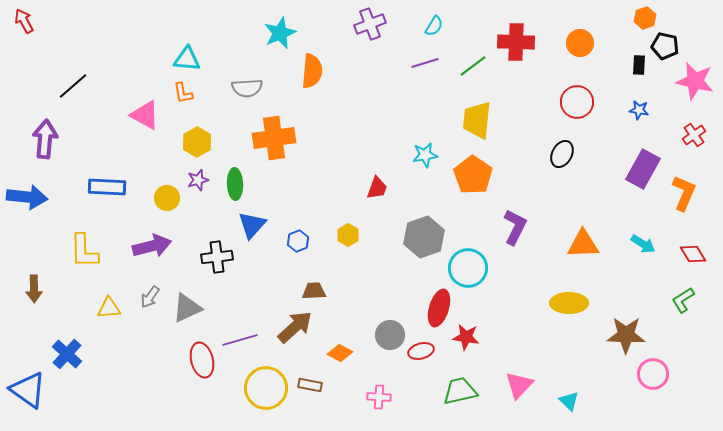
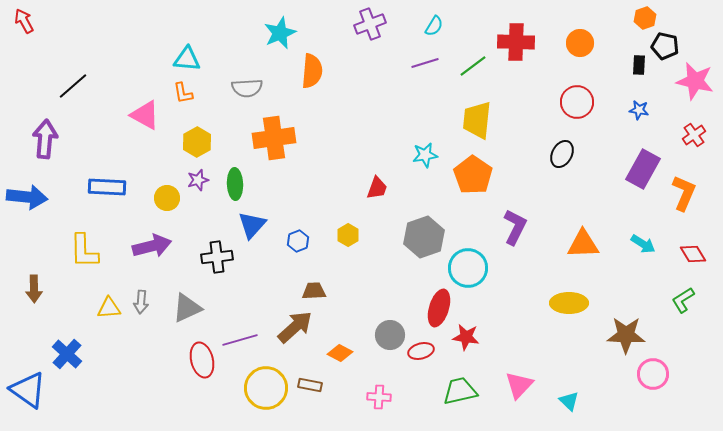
gray arrow at (150, 297): moved 9 px left, 5 px down; rotated 30 degrees counterclockwise
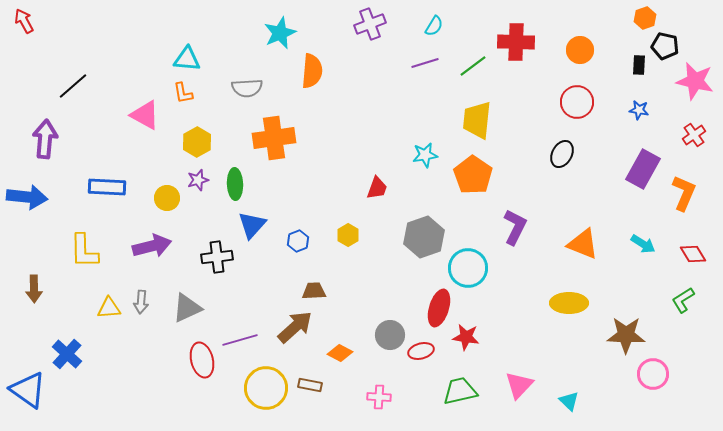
orange circle at (580, 43): moved 7 px down
orange triangle at (583, 244): rotated 24 degrees clockwise
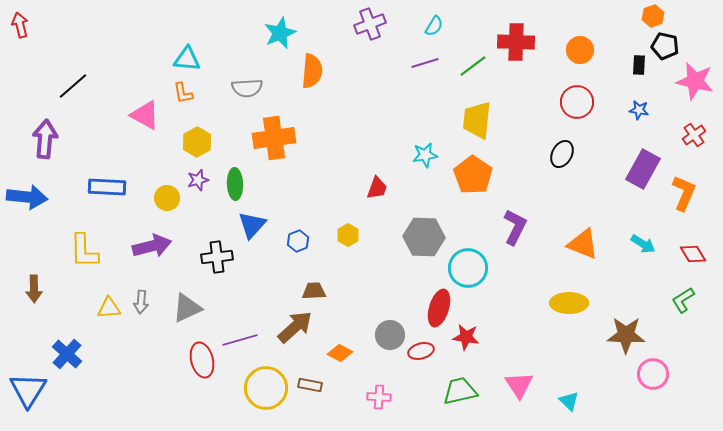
orange hexagon at (645, 18): moved 8 px right, 2 px up
red arrow at (24, 21): moved 4 px left, 4 px down; rotated 15 degrees clockwise
gray hexagon at (424, 237): rotated 21 degrees clockwise
pink triangle at (519, 385): rotated 16 degrees counterclockwise
blue triangle at (28, 390): rotated 27 degrees clockwise
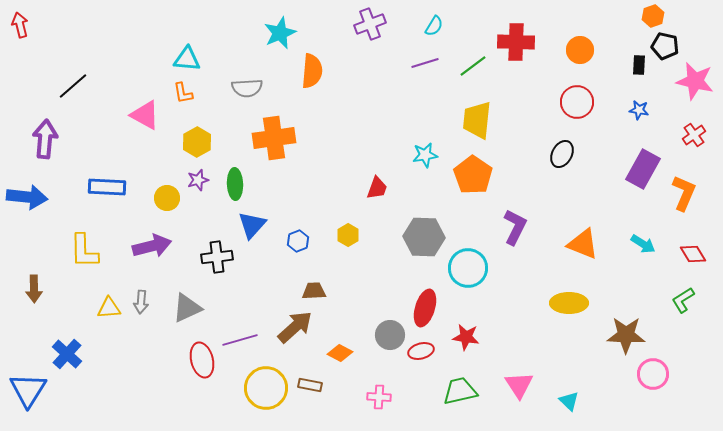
red ellipse at (439, 308): moved 14 px left
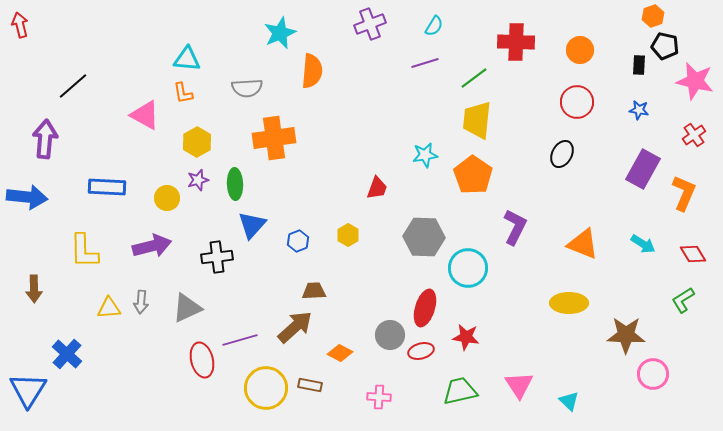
green line at (473, 66): moved 1 px right, 12 px down
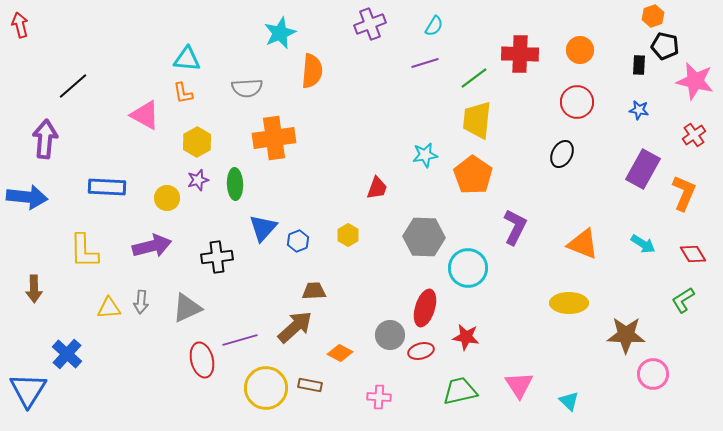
red cross at (516, 42): moved 4 px right, 12 px down
blue triangle at (252, 225): moved 11 px right, 3 px down
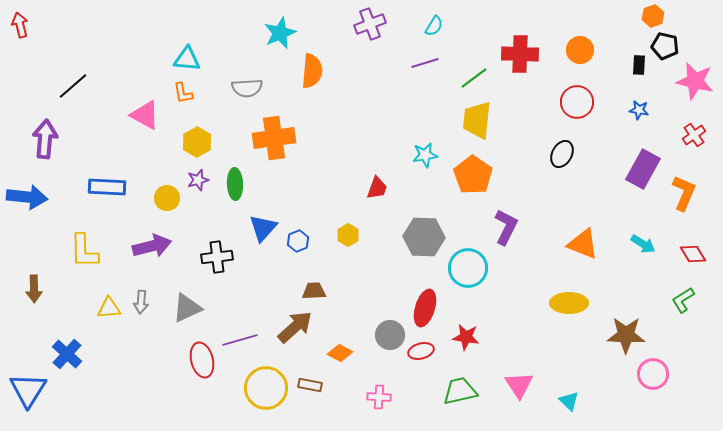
purple L-shape at (515, 227): moved 9 px left
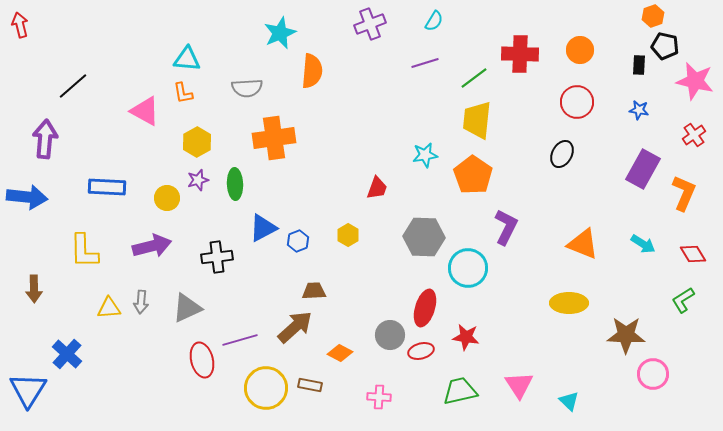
cyan semicircle at (434, 26): moved 5 px up
pink triangle at (145, 115): moved 4 px up
blue triangle at (263, 228): rotated 20 degrees clockwise
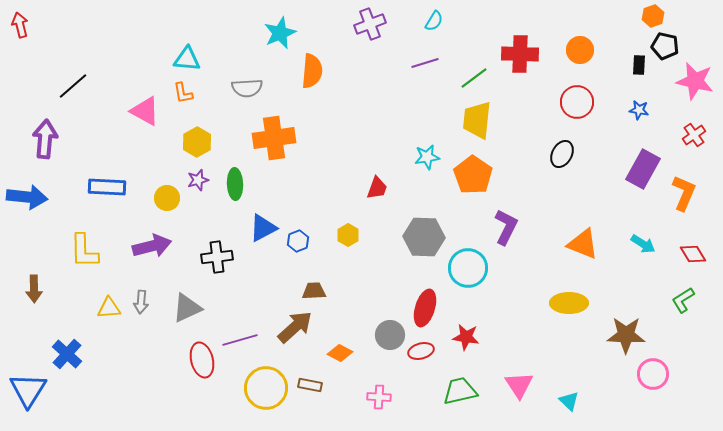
cyan star at (425, 155): moved 2 px right, 2 px down
